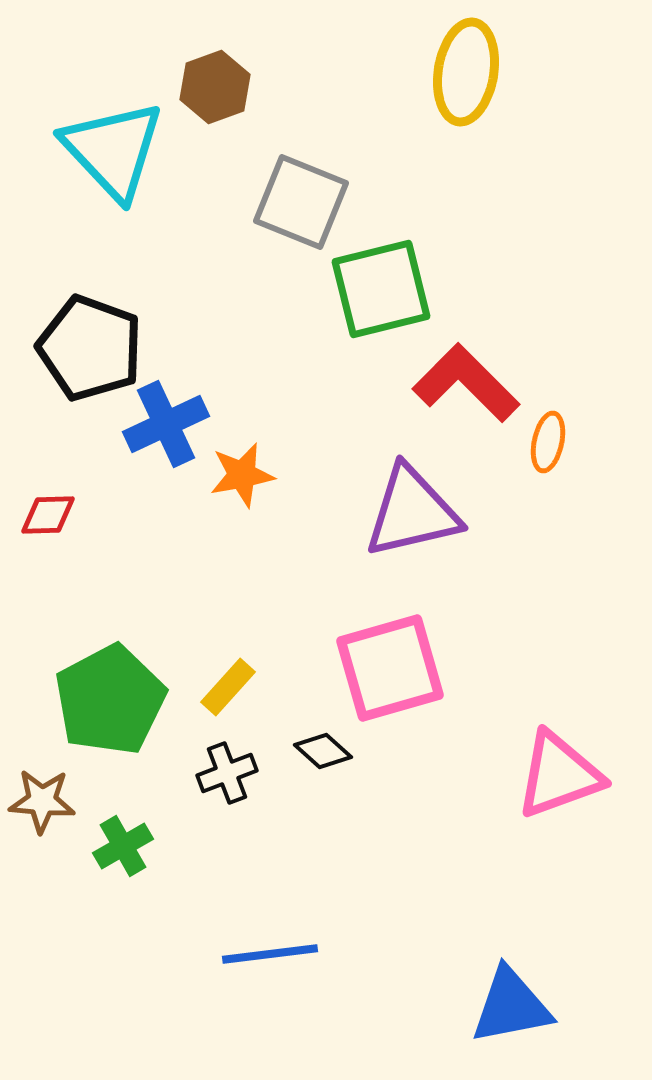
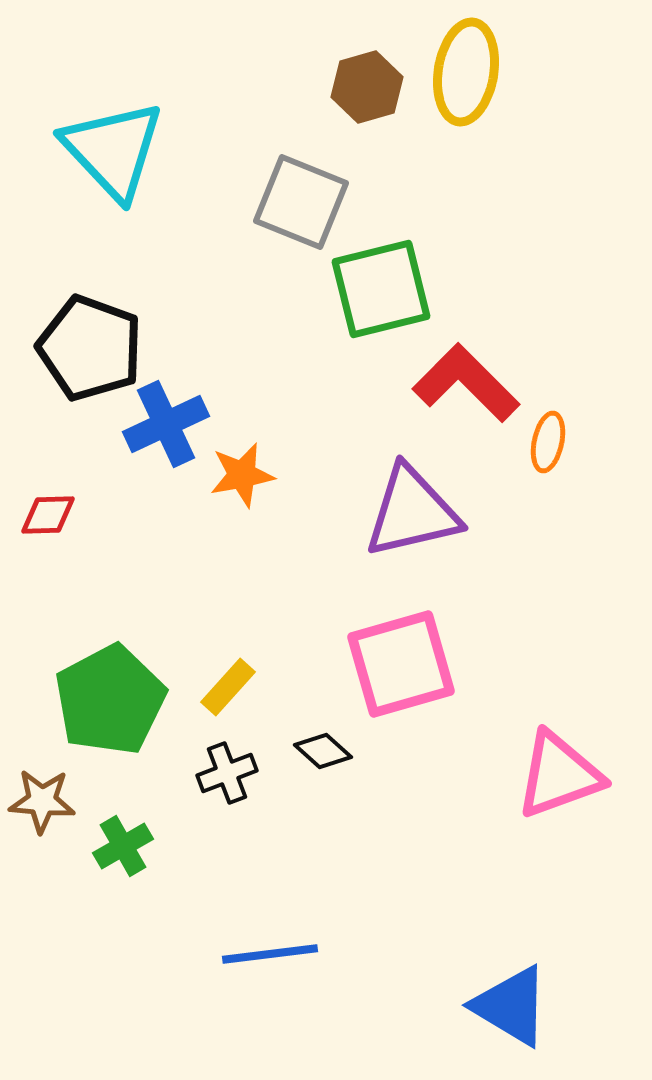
brown hexagon: moved 152 px right; rotated 4 degrees clockwise
pink square: moved 11 px right, 4 px up
blue triangle: rotated 42 degrees clockwise
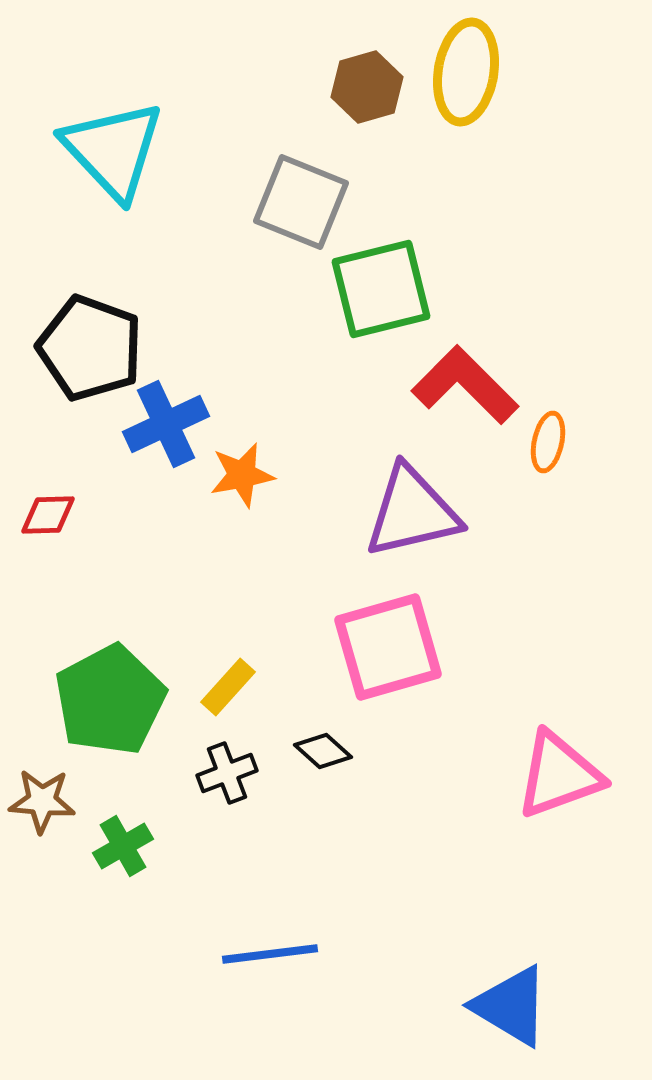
red L-shape: moved 1 px left, 2 px down
pink square: moved 13 px left, 17 px up
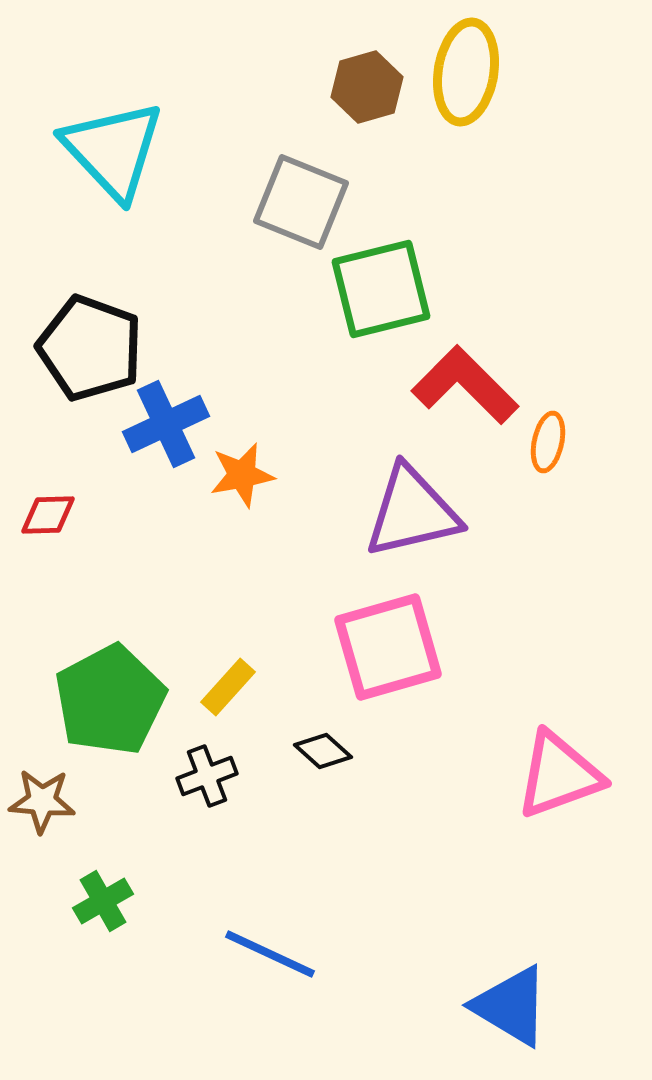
black cross: moved 20 px left, 3 px down
green cross: moved 20 px left, 55 px down
blue line: rotated 32 degrees clockwise
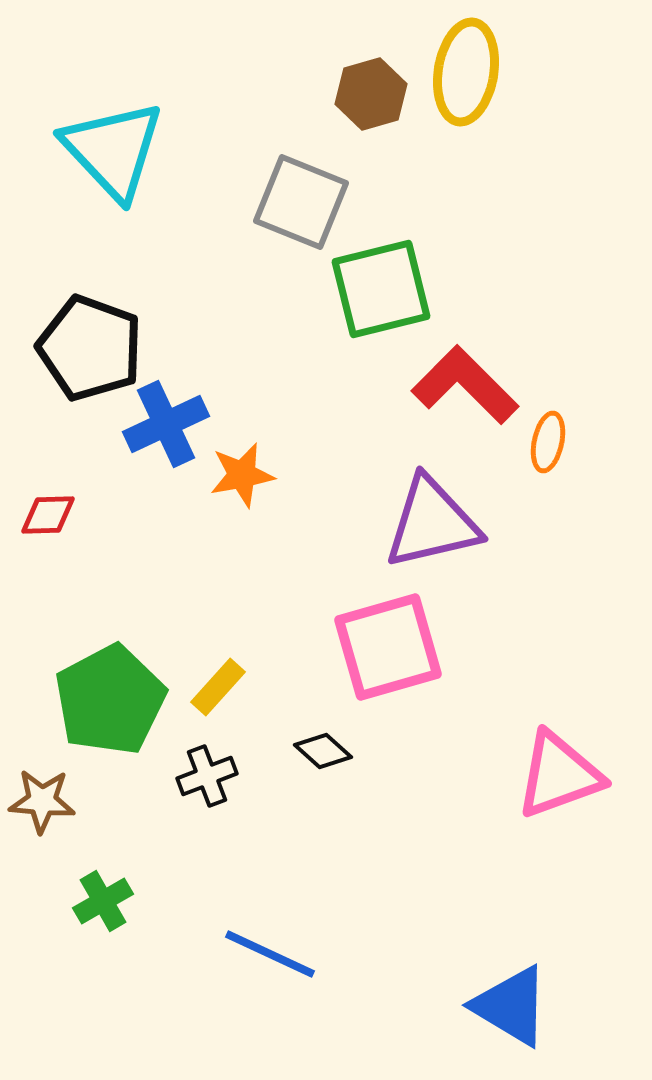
brown hexagon: moved 4 px right, 7 px down
purple triangle: moved 20 px right, 11 px down
yellow rectangle: moved 10 px left
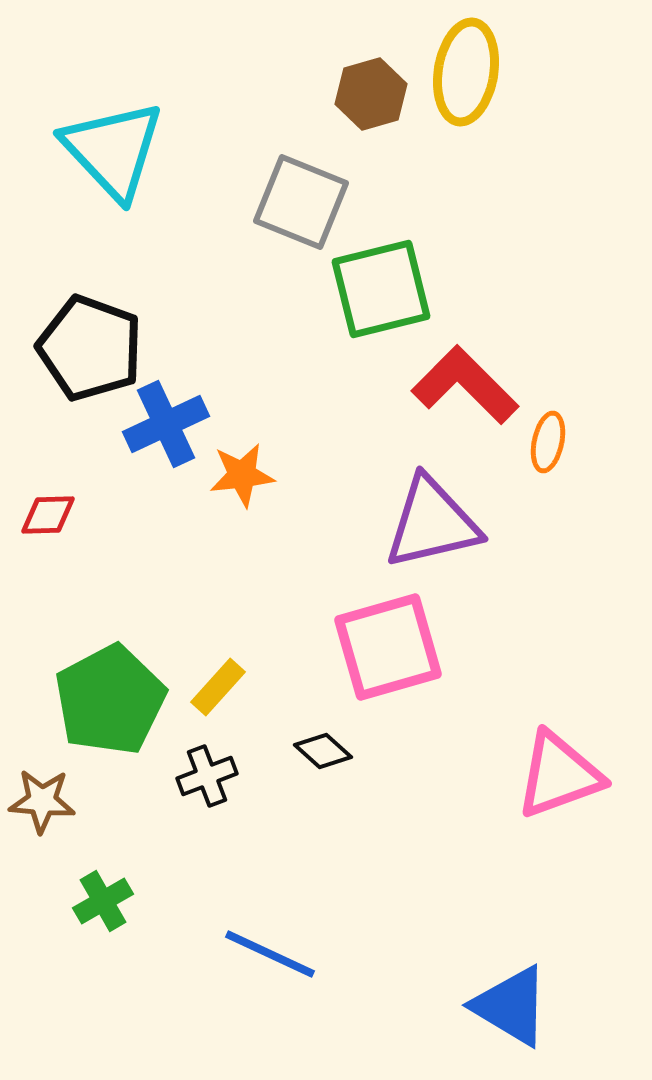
orange star: rotated 4 degrees clockwise
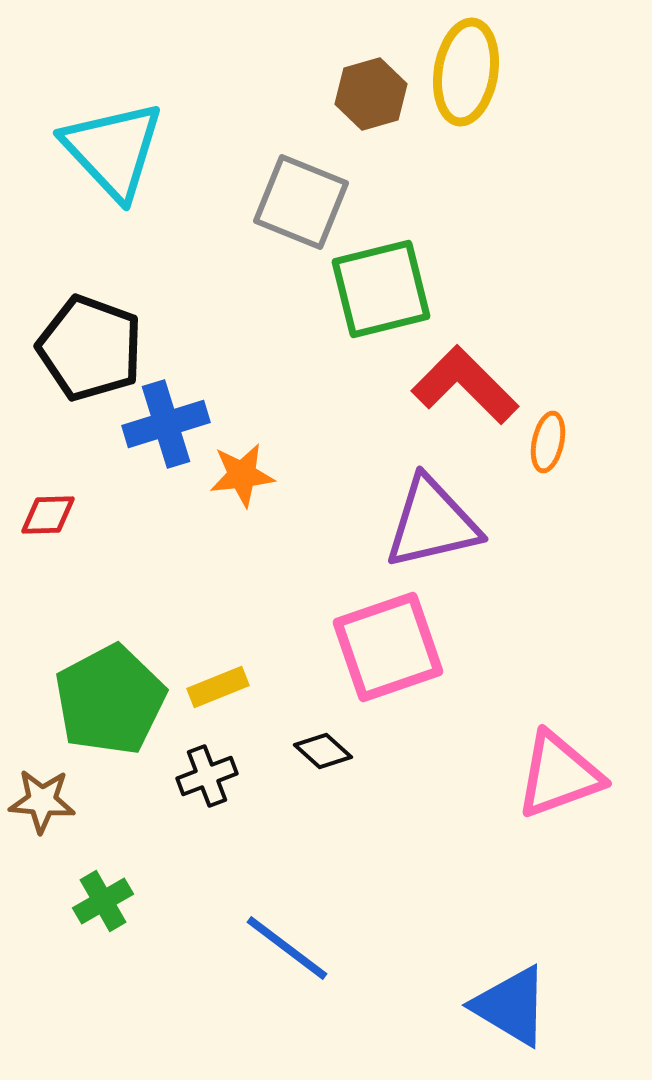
blue cross: rotated 8 degrees clockwise
pink square: rotated 3 degrees counterclockwise
yellow rectangle: rotated 26 degrees clockwise
blue line: moved 17 px right, 6 px up; rotated 12 degrees clockwise
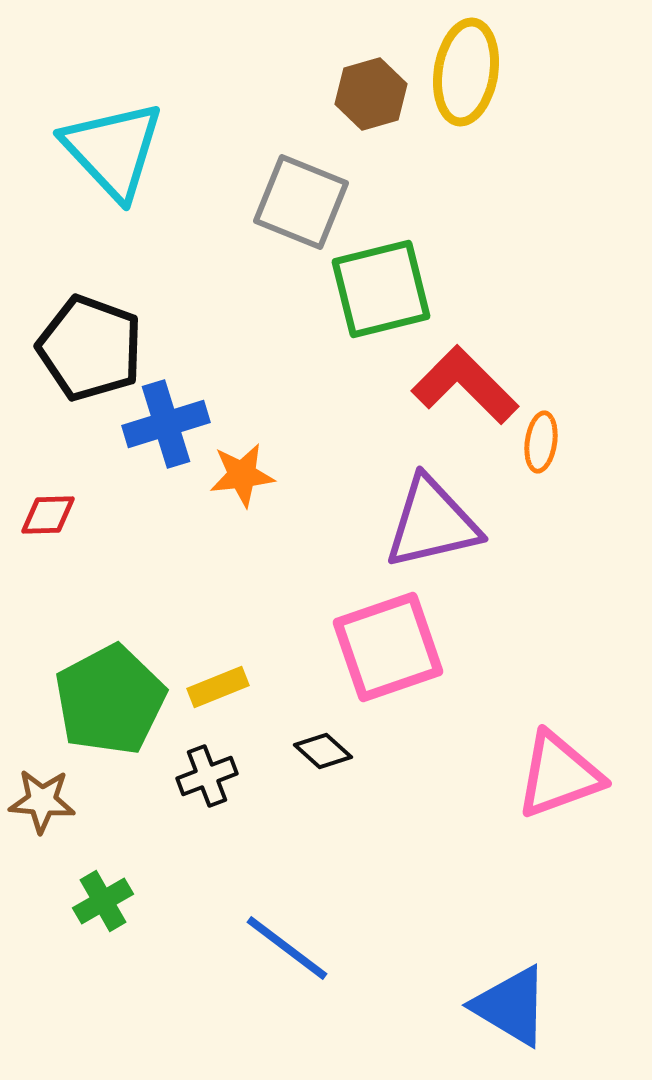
orange ellipse: moved 7 px left; rotated 4 degrees counterclockwise
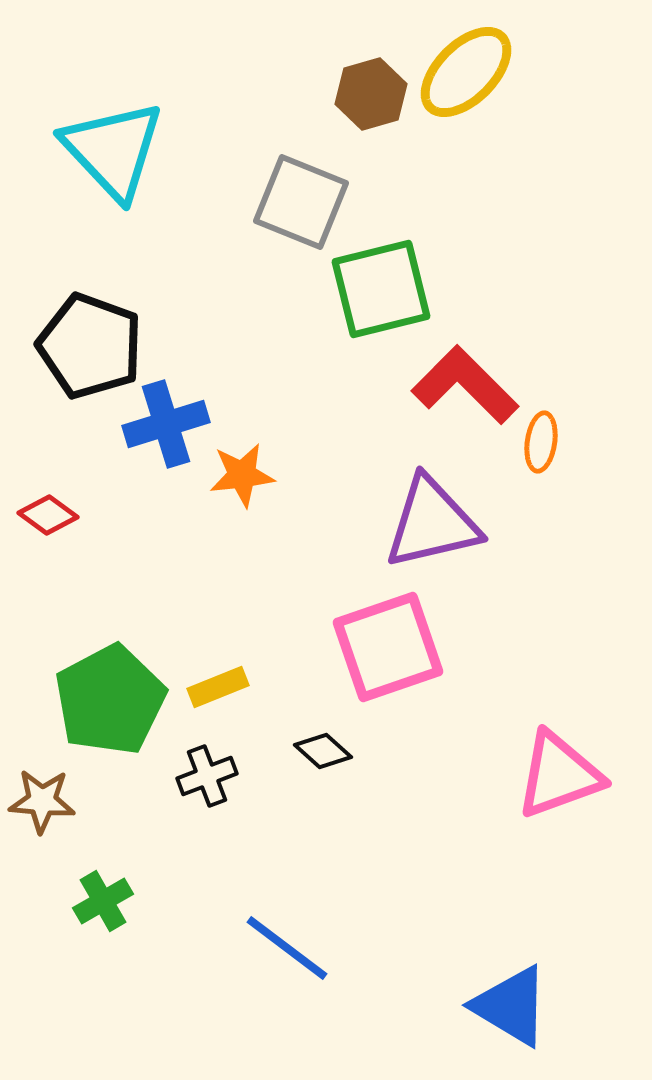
yellow ellipse: rotated 36 degrees clockwise
black pentagon: moved 2 px up
red diamond: rotated 38 degrees clockwise
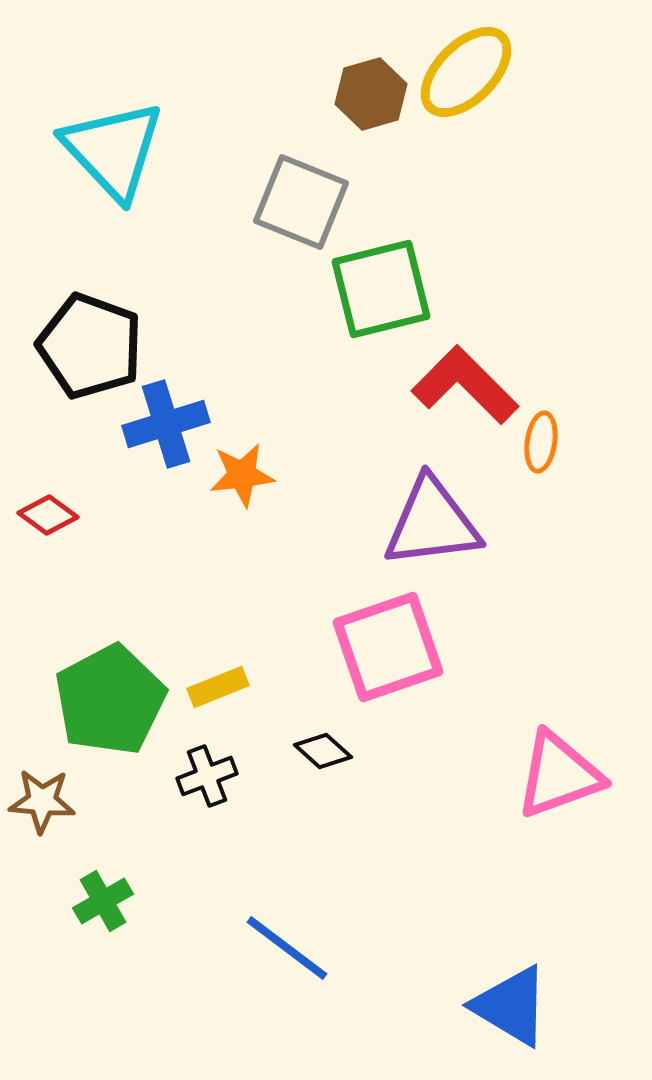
purple triangle: rotated 6 degrees clockwise
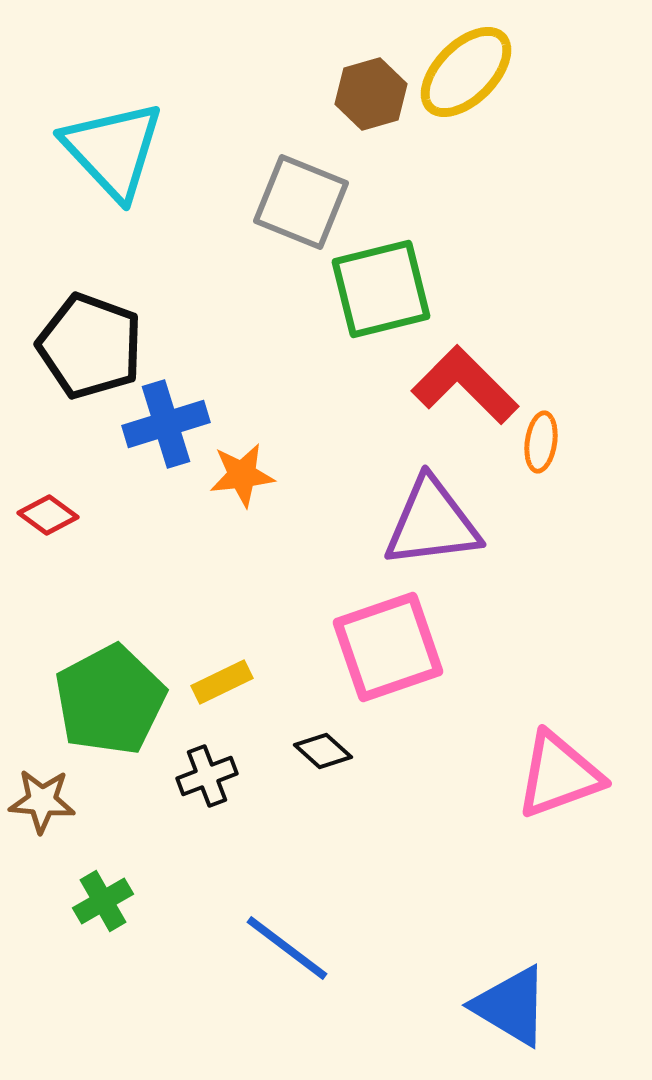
yellow rectangle: moved 4 px right, 5 px up; rotated 4 degrees counterclockwise
